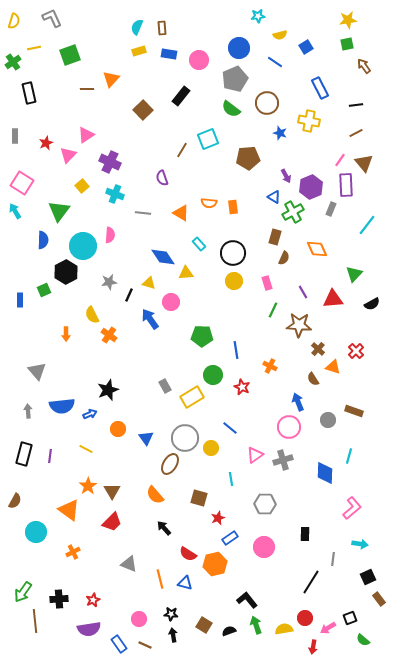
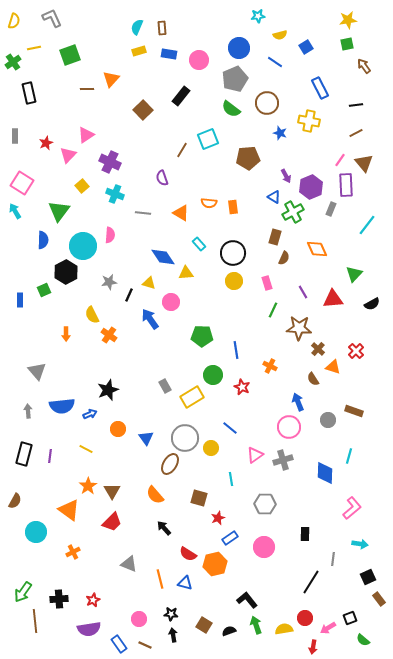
brown star at (299, 325): moved 3 px down
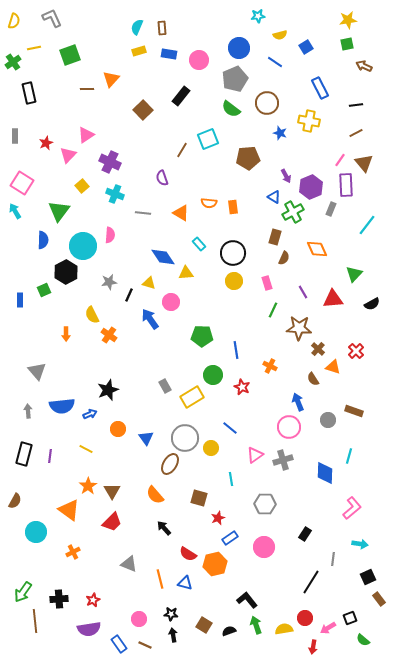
brown arrow at (364, 66): rotated 28 degrees counterclockwise
black rectangle at (305, 534): rotated 32 degrees clockwise
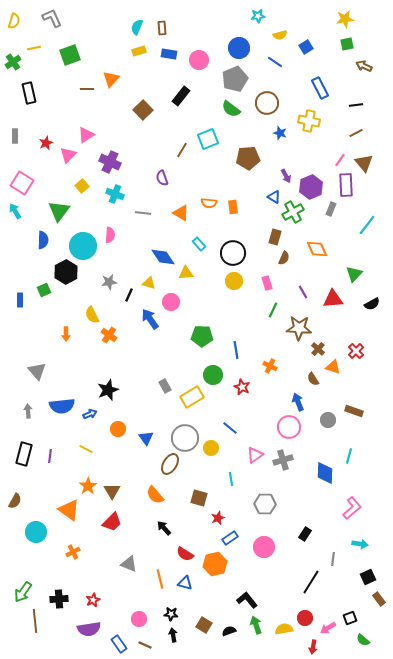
yellow star at (348, 20): moved 3 px left, 1 px up
red semicircle at (188, 554): moved 3 px left
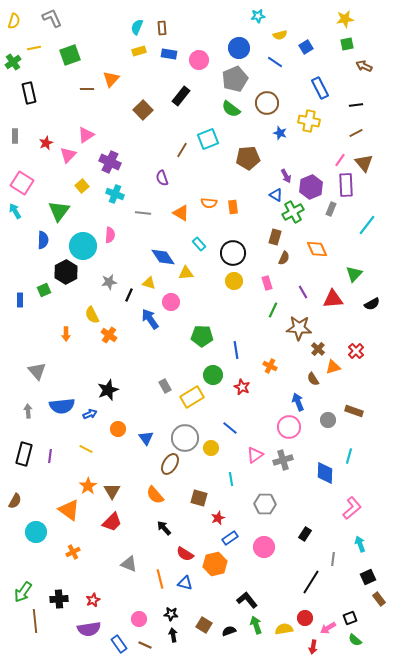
blue triangle at (274, 197): moved 2 px right, 2 px up
orange triangle at (333, 367): rotated 35 degrees counterclockwise
cyan arrow at (360, 544): rotated 119 degrees counterclockwise
green semicircle at (363, 640): moved 8 px left
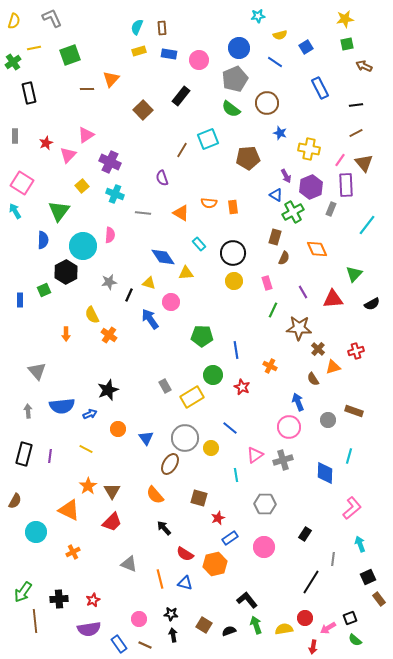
yellow cross at (309, 121): moved 28 px down
red cross at (356, 351): rotated 28 degrees clockwise
cyan line at (231, 479): moved 5 px right, 4 px up
orange triangle at (69, 510): rotated 10 degrees counterclockwise
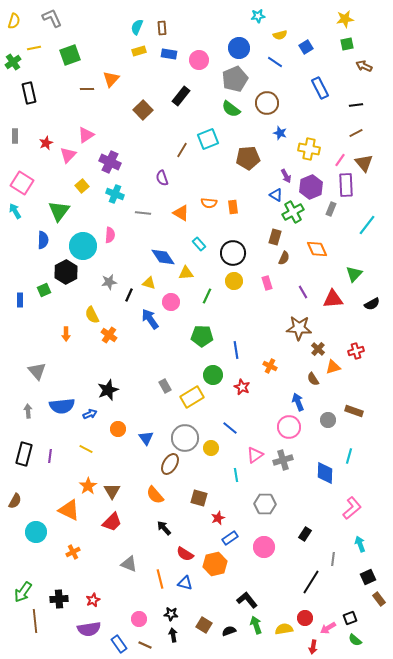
green line at (273, 310): moved 66 px left, 14 px up
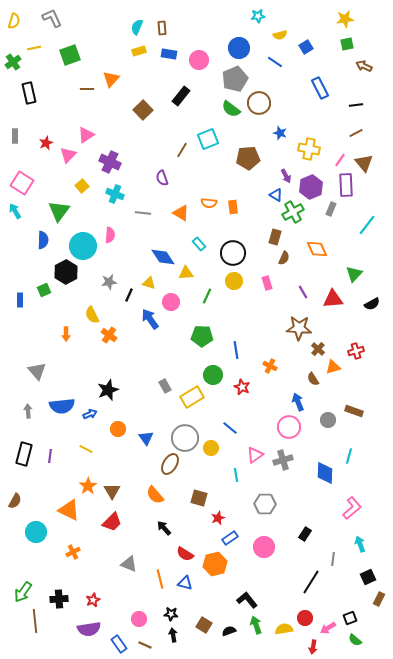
brown circle at (267, 103): moved 8 px left
brown rectangle at (379, 599): rotated 64 degrees clockwise
